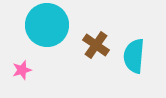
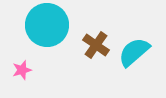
cyan semicircle: moved 4 px up; rotated 44 degrees clockwise
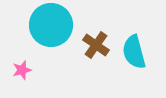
cyan circle: moved 4 px right
cyan semicircle: rotated 64 degrees counterclockwise
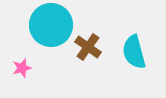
brown cross: moved 8 px left, 2 px down
pink star: moved 2 px up
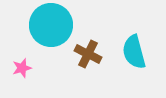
brown cross: moved 7 px down; rotated 8 degrees counterclockwise
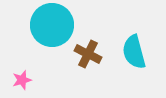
cyan circle: moved 1 px right
pink star: moved 12 px down
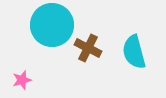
brown cross: moved 6 px up
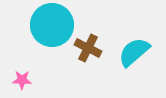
cyan semicircle: rotated 64 degrees clockwise
pink star: rotated 18 degrees clockwise
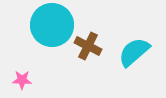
brown cross: moved 2 px up
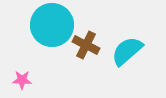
brown cross: moved 2 px left, 1 px up
cyan semicircle: moved 7 px left, 1 px up
